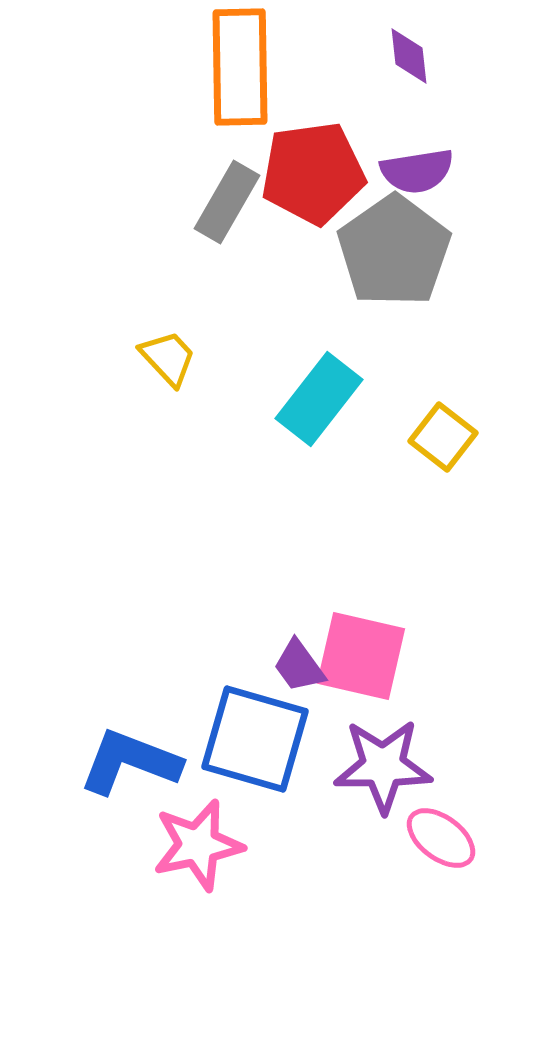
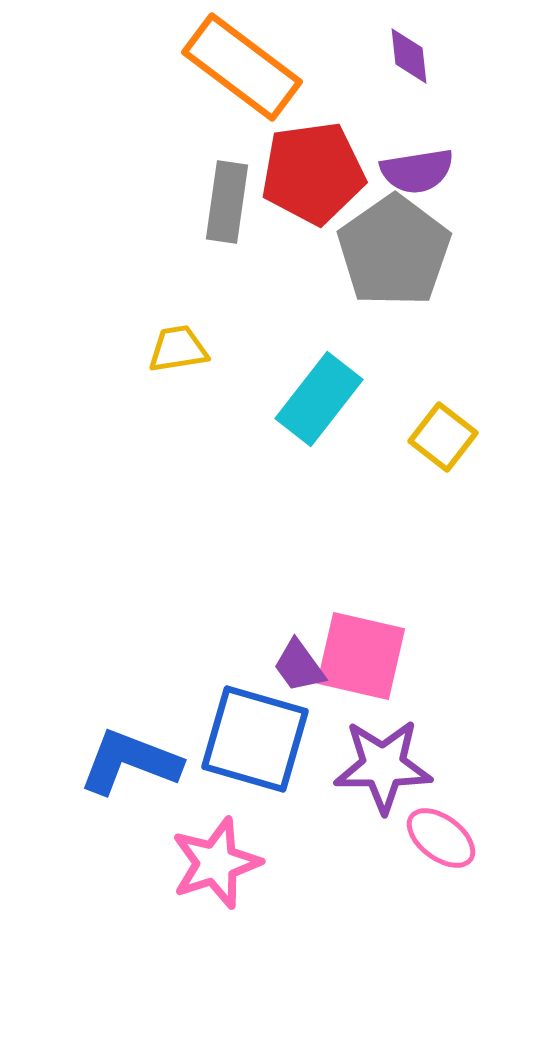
orange rectangle: moved 2 px right; rotated 52 degrees counterclockwise
gray rectangle: rotated 22 degrees counterclockwise
yellow trapezoid: moved 10 px right, 9 px up; rotated 56 degrees counterclockwise
pink star: moved 18 px right, 18 px down; rotated 6 degrees counterclockwise
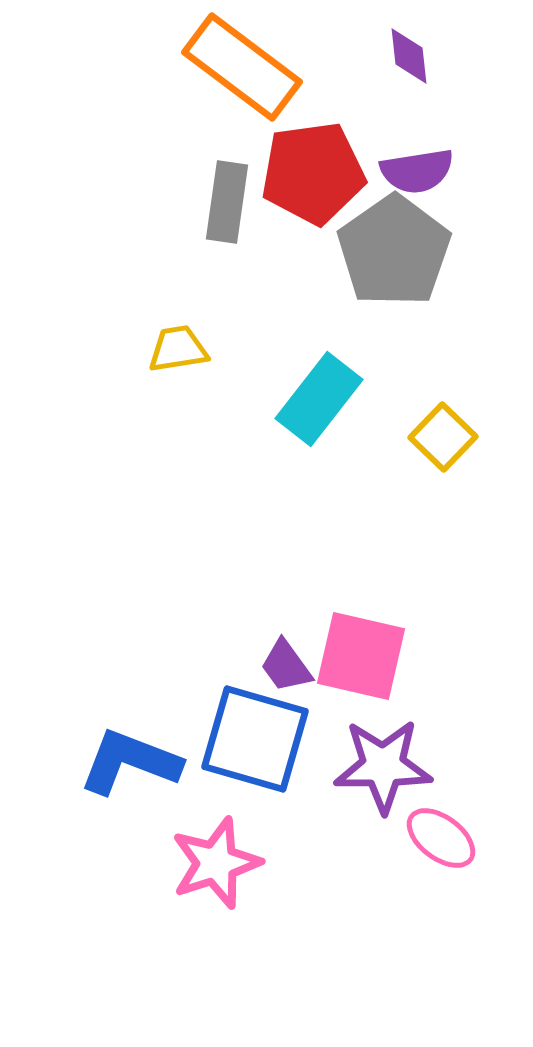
yellow square: rotated 6 degrees clockwise
purple trapezoid: moved 13 px left
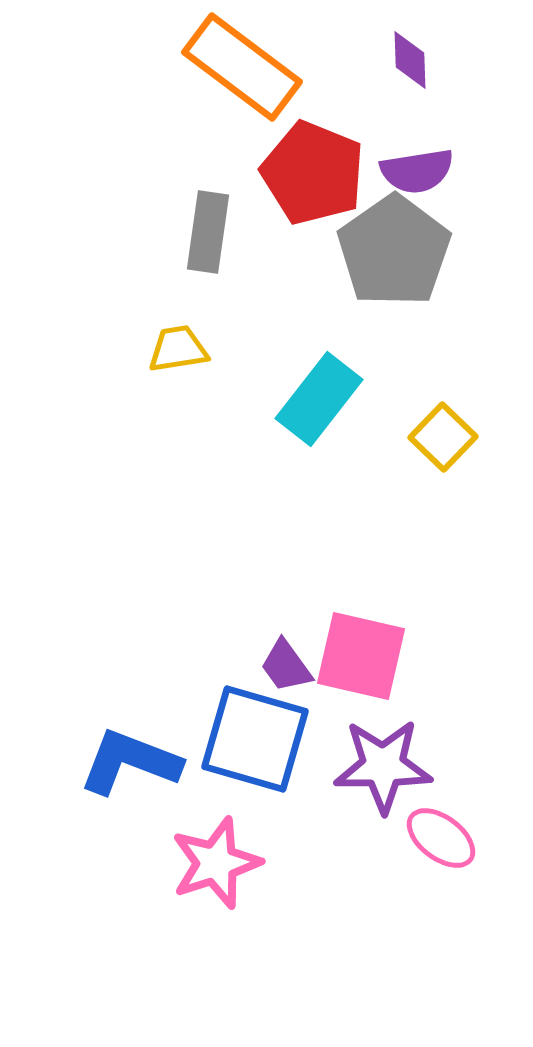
purple diamond: moved 1 px right, 4 px down; rotated 4 degrees clockwise
red pentagon: rotated 30 degrees clockwise
gray rectangle: moved 19 px left, 30 px down
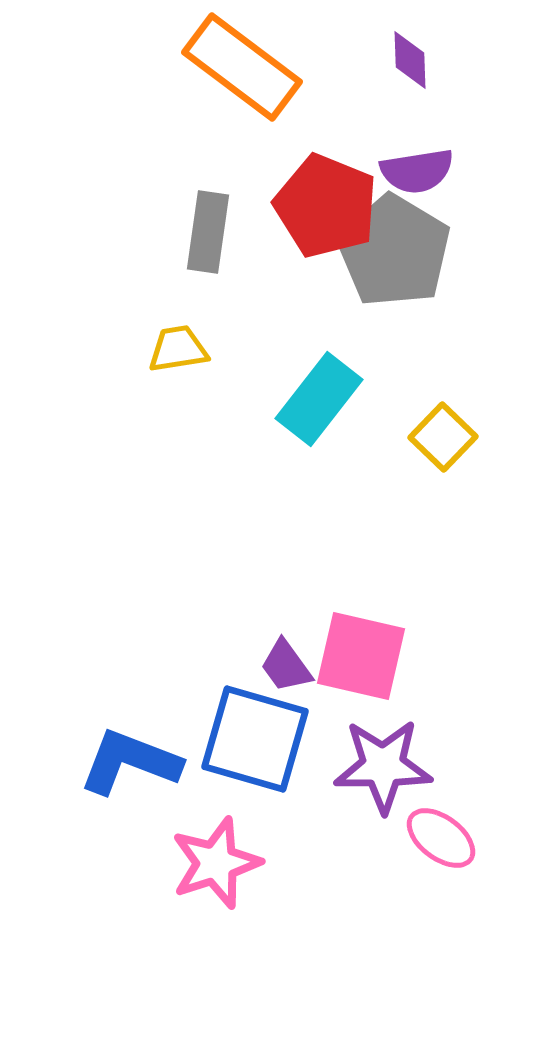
red pentagon: moved 13 px right, 33 px down
gray pentagon: rotated 6 degrees counterclockwise
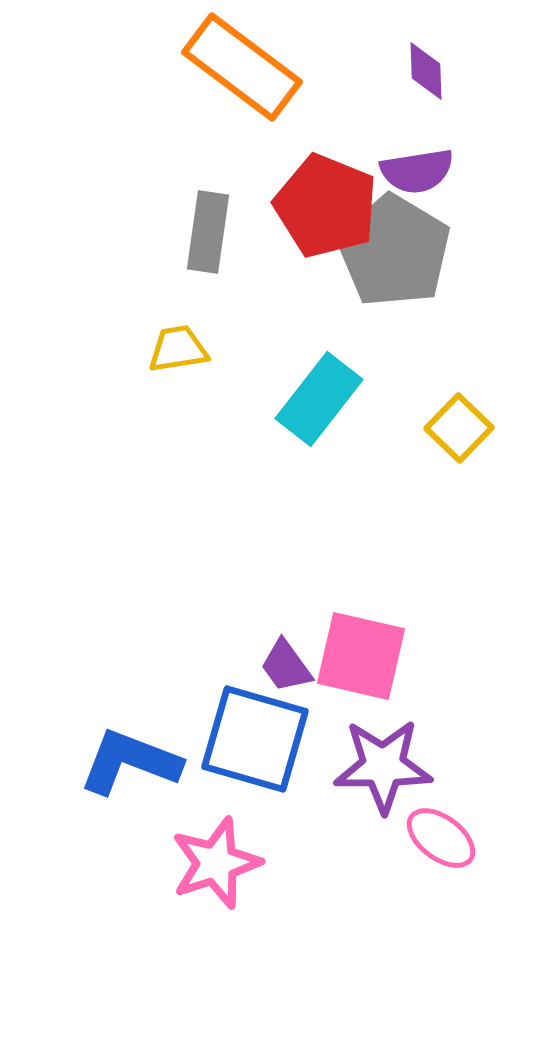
purple diamond: moved 16 px right, 11 px down
yellow square: moved 16 px right, 9 px up
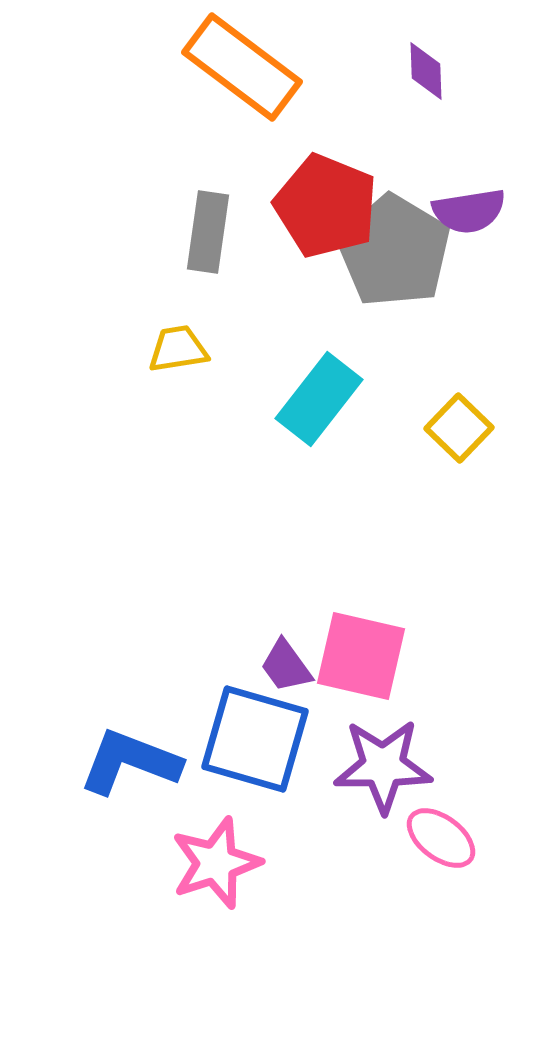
purple semicircle: moved 52 px right, 40 px down
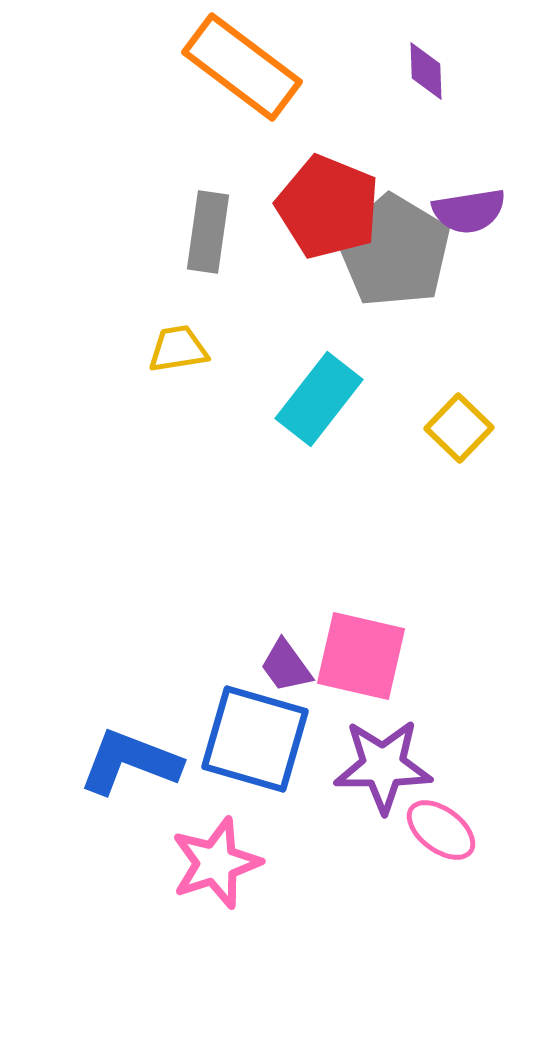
red pentagon: moved 2 px right, 1 px down
pink ellipse: moved 8 px up
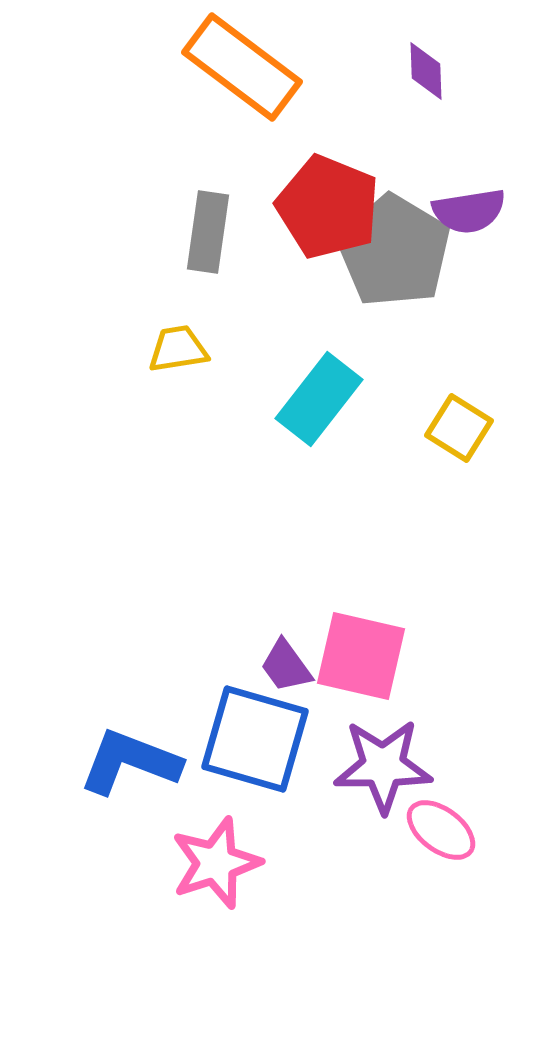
yellow square: rotated 12 degrees counterclockwise
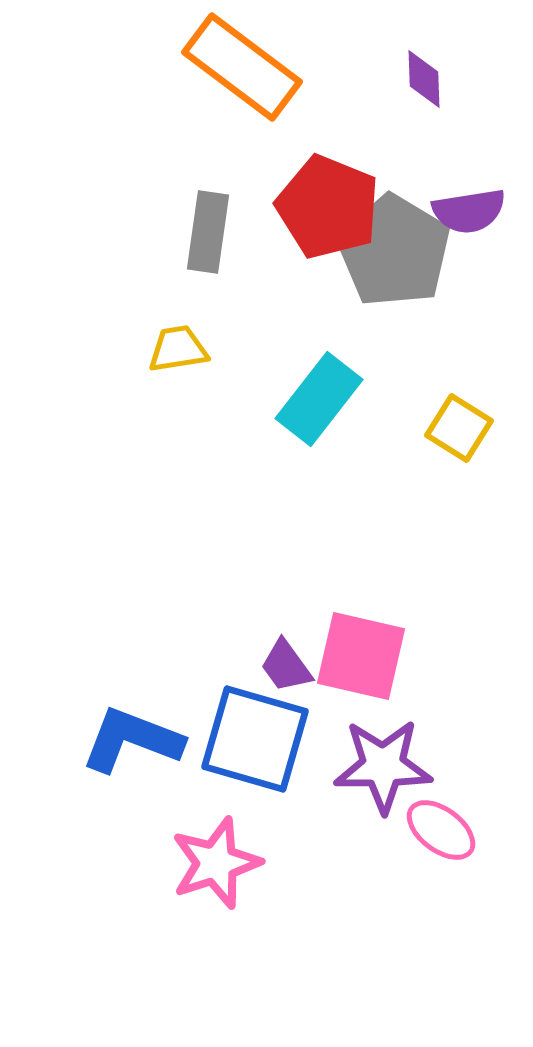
purple diamond: moved 2 px left, 8 px down
blue L-shape: moved 2 px right, 22 px up
